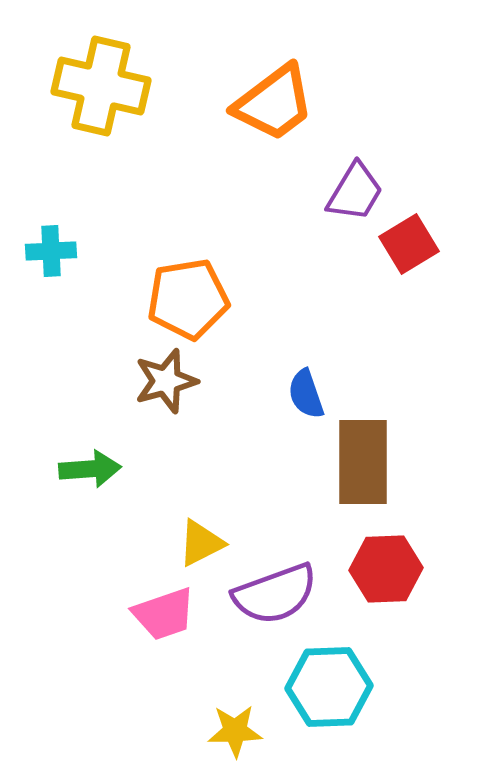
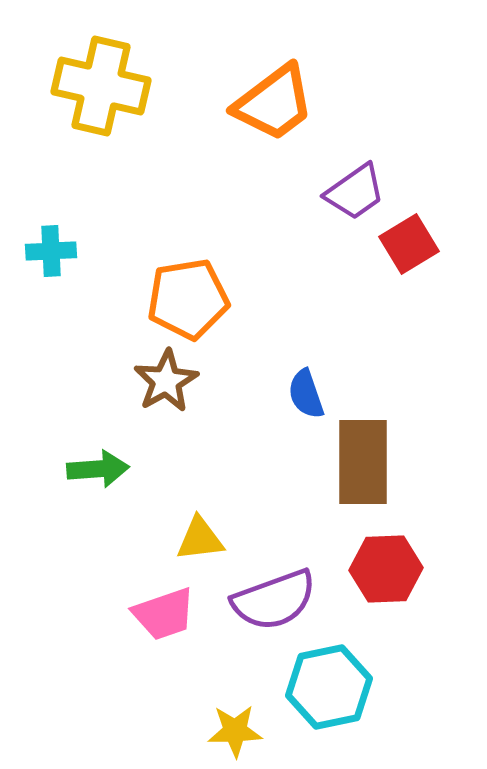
purple trapezoid: rotated 24 degrees clockwise
brown star: rotated 14 degrees counterclockwise
green arrow: moved 8 px right
yellow triangle: moved 1 px left, 4 px up; rotated 20 degrees clockwise
purple semicircle: moved 1 px left, 6 px down
cyan hexagon: rotated 10 degrees counterclockwise
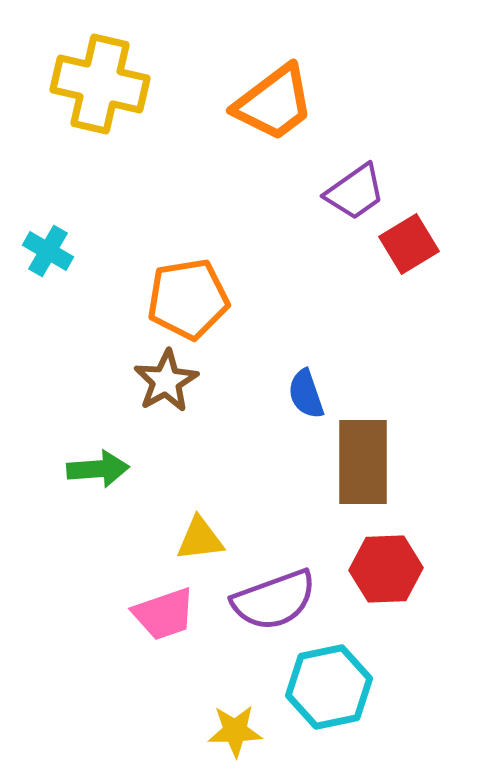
yellow cross: moved 1 px left, 2 px up
cyan cross: moved 3 px left; rotated 33 degrees clockwise
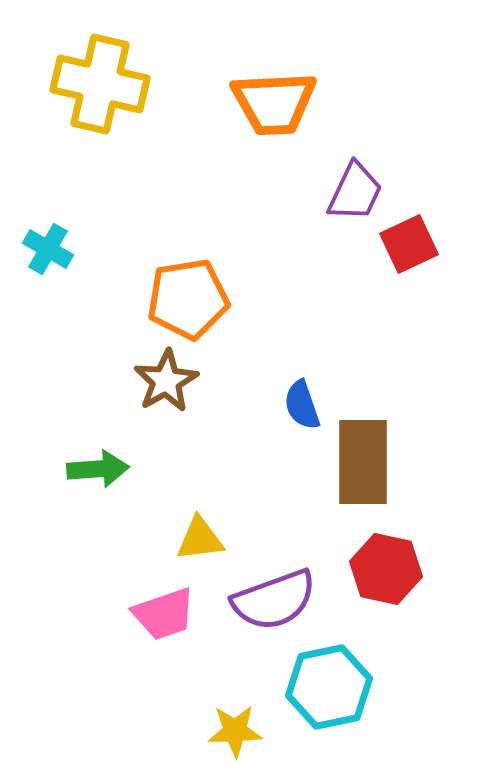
orange trapezoid: rotated 34 degrees clockwise
purple trapezoid: rotated 30 degrees counterclockwise
red square: rotated 6 degrees clockwise
cyan cross: moved 2 px up
blue semicircle: moved 4 px left, 11 px down
red hexagon: rotated 14 degrees clockwise
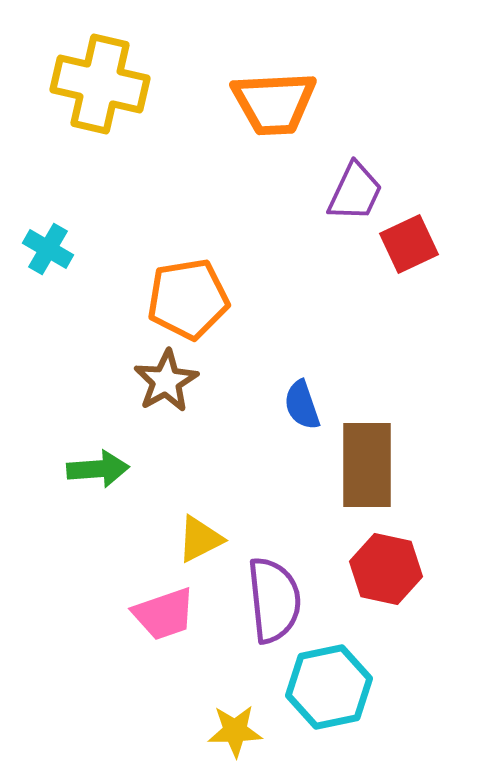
brown rectangle: moved 4 px right, 3 px down
yellow triangle: rotated 20 degrees counterclockwise
purple semicircle: rotated 76 degrees counterclockwise
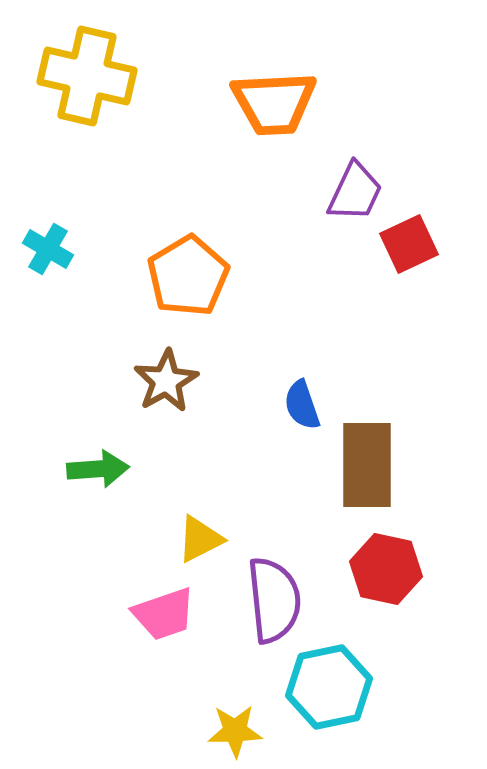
yellow cross: moved 13 px left, 8 px up
orange pentagon: moved 23 px up; rotated 22 degrees counterclockwise
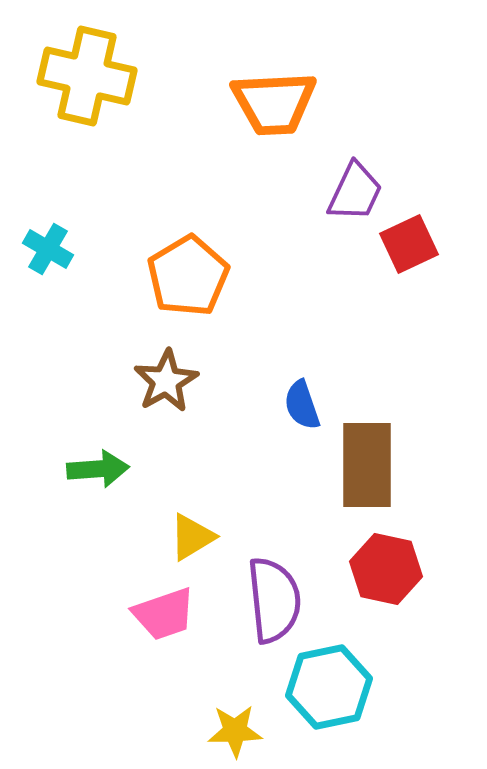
yellow triangle: moved 8 px left, 2 px up; rotated 4 degrees counterclockwise
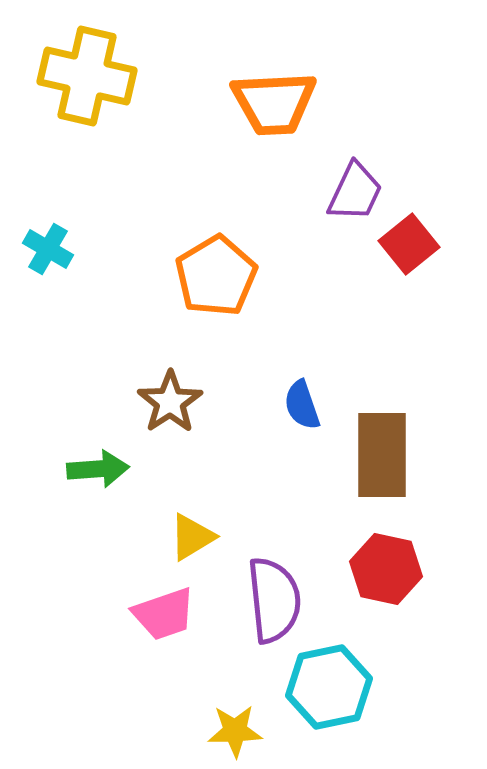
red square: rotated 14 degrees counterclockwise
orange pentagon: moved 28 px right
brown star: moved 4 px right, 21 px down; rotated 4 degrees counterclockwise
brown rectangle: moved 15 px right, 10 px up
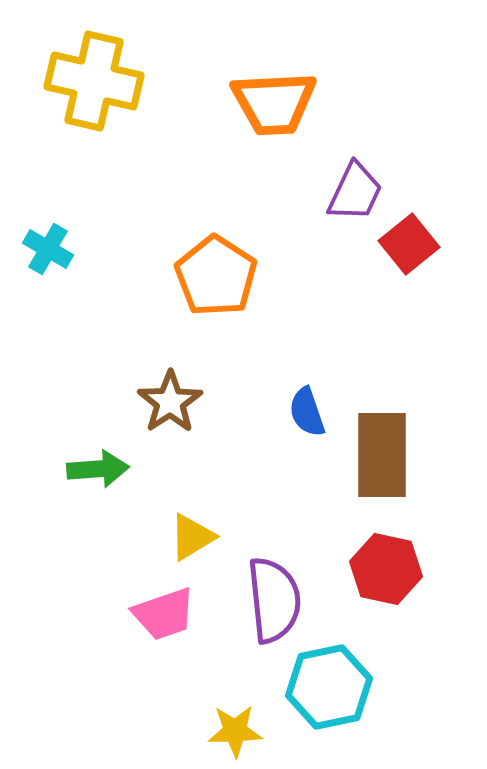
yellow cross: moved 7 px right, 5 px down
orange pentagon: rotated 8 degrees counterclockwise
blue semicircle: moved 5 px right, 7 px down
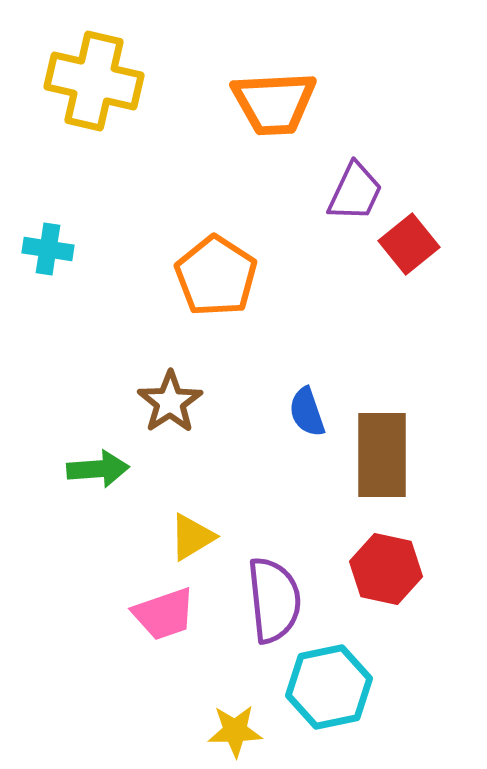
cyan cross: rotated 21 degrees counterclockwise
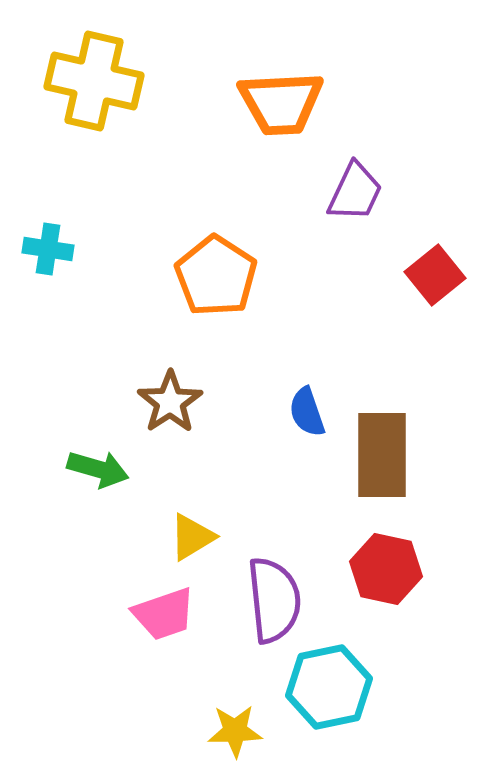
orange trapezoid: moved 7 px right
red square: moved 26 px right, 31 px down
green arrow: rotated 20 degrees clockwise
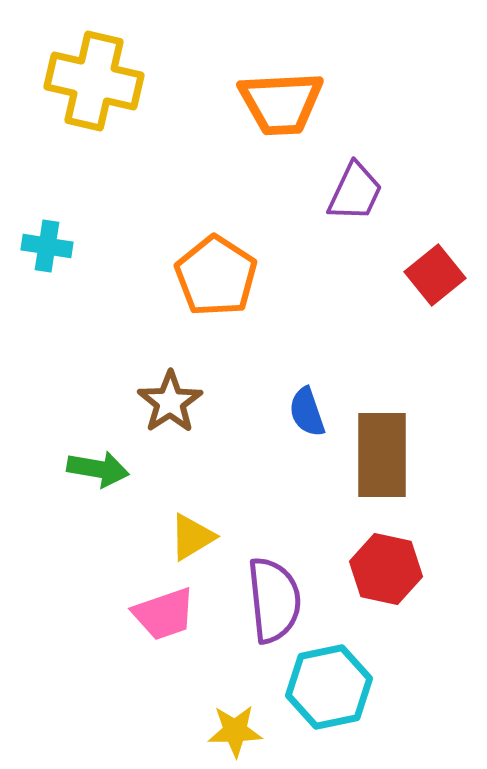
cyan cross: moved 1 px left, 3 px up
green arrow: rotated 6 degrees counterclockwise
